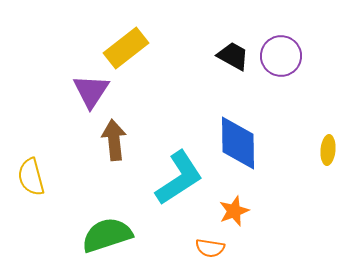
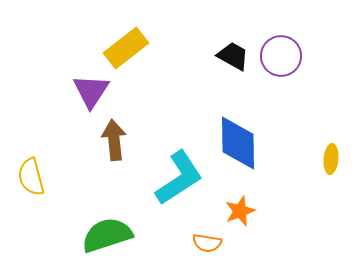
yellow ellipse: moved 3 px right, 9 px down
orange star: moved 6 px right
orange semicircle: moved 3 px left, 5 px up
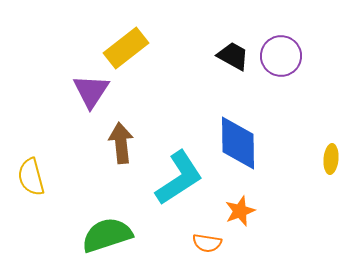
brown arrow: moved 7 px right, 3 px down
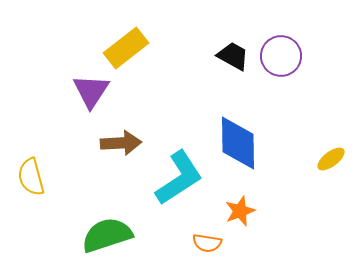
brown arrow: rotated 93 degrees clockwise
yellow ellipse: rotated 48 degrees clockwise
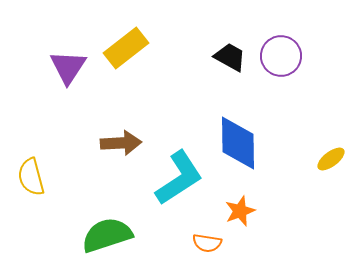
black trapezoid: moved 3 px left, 1 px down
purple triangle: moved 23 px left, 24 px up
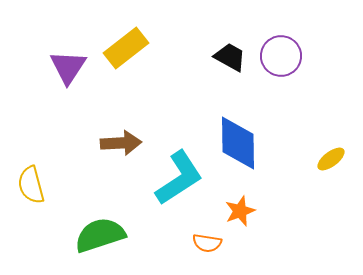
yellow semicircle: moved 8 px down
green semicircle: moved 7 px left
